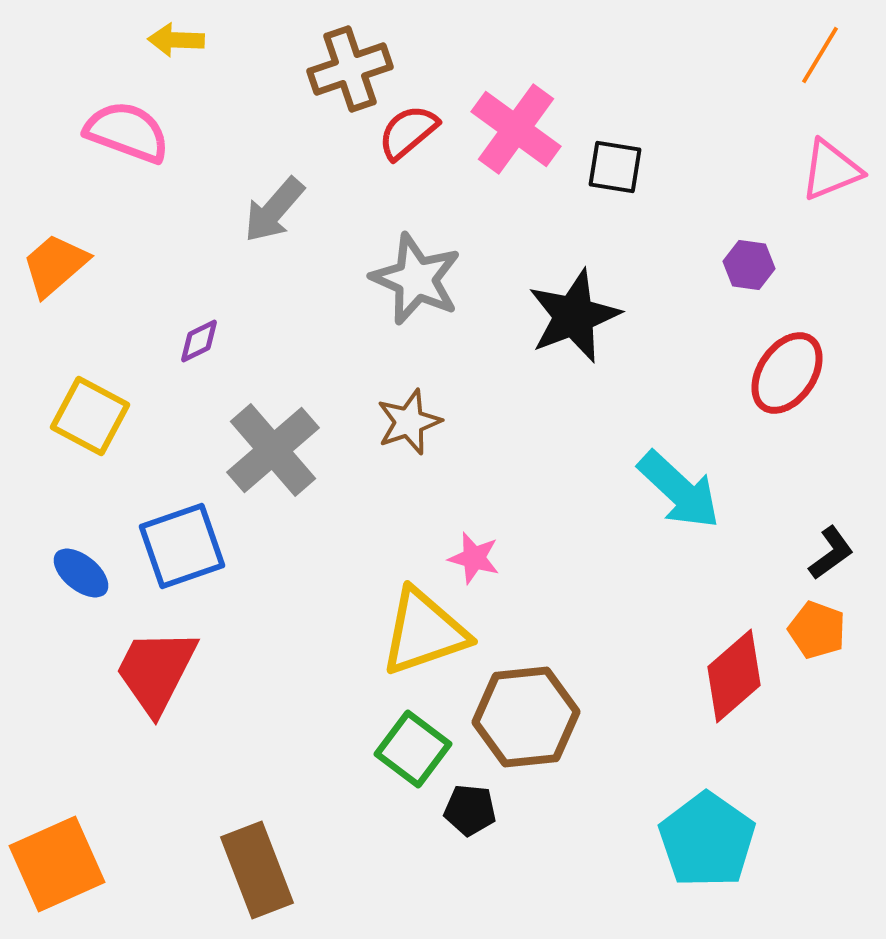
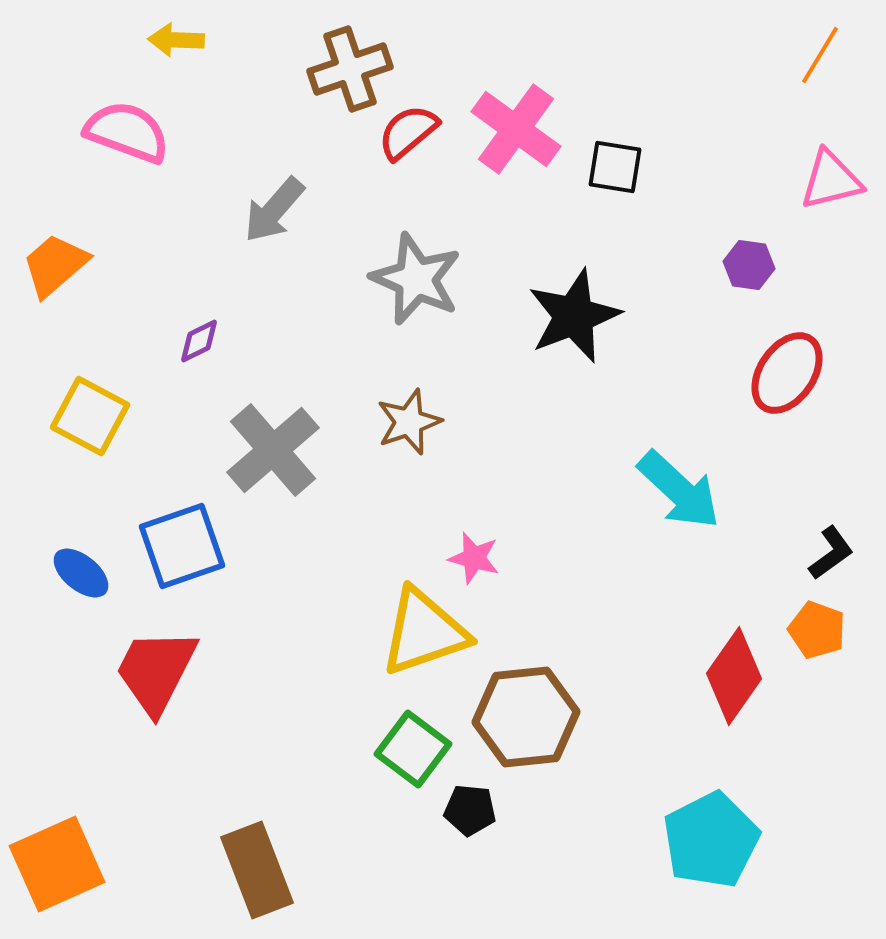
pink triangle: moved 10 px down; rotated 8 degrees clockwise
red diamond: rotated 14 degrees counterclockwise
cyan pentagon: moved 4 px right; rotated 10 degrees clockwise
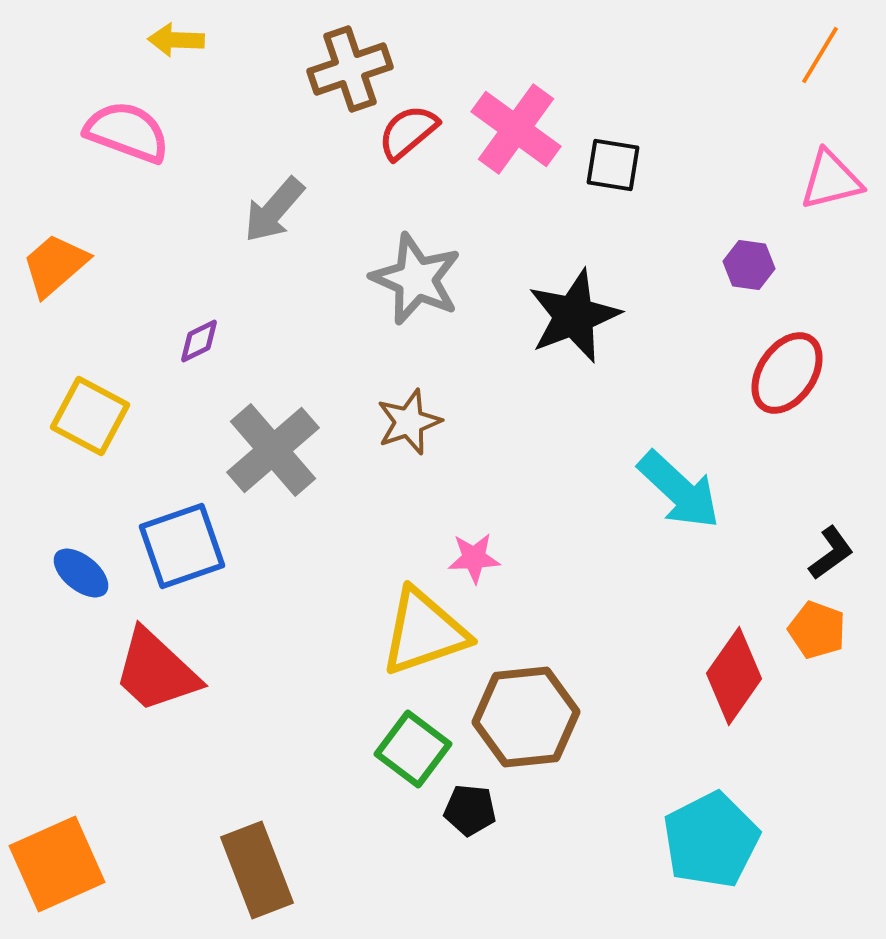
black square: moved 2 px left, 2 px up
pink star: rotated 18 degrees counterclockwise
red trapezoid: rotated 74 degrees counterclockwise
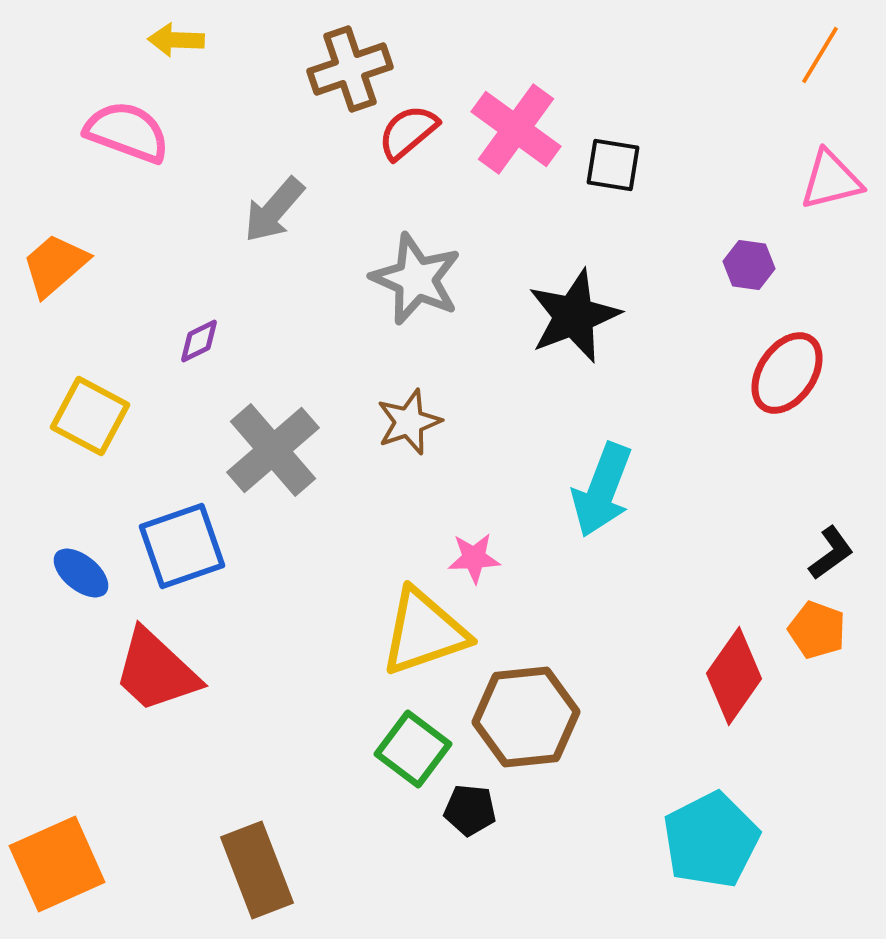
cyan arrow: moved 77 px left; rotated 68 degrees clockwise
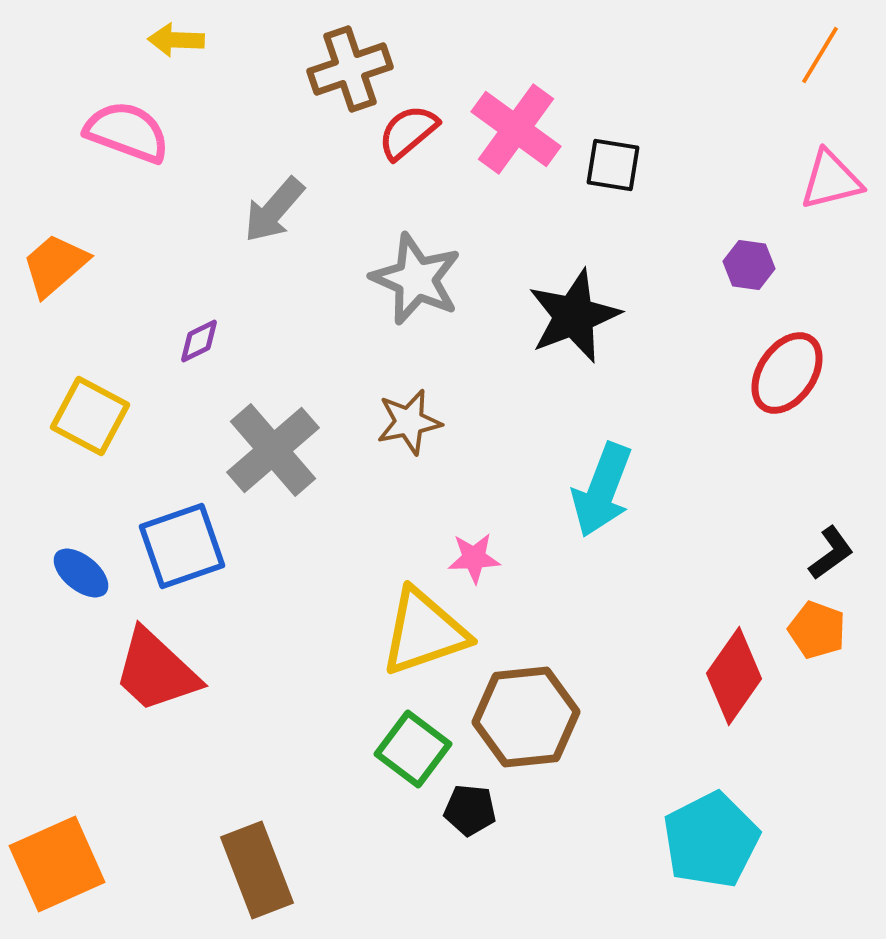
brown star: rotated 8 degrees clockwise
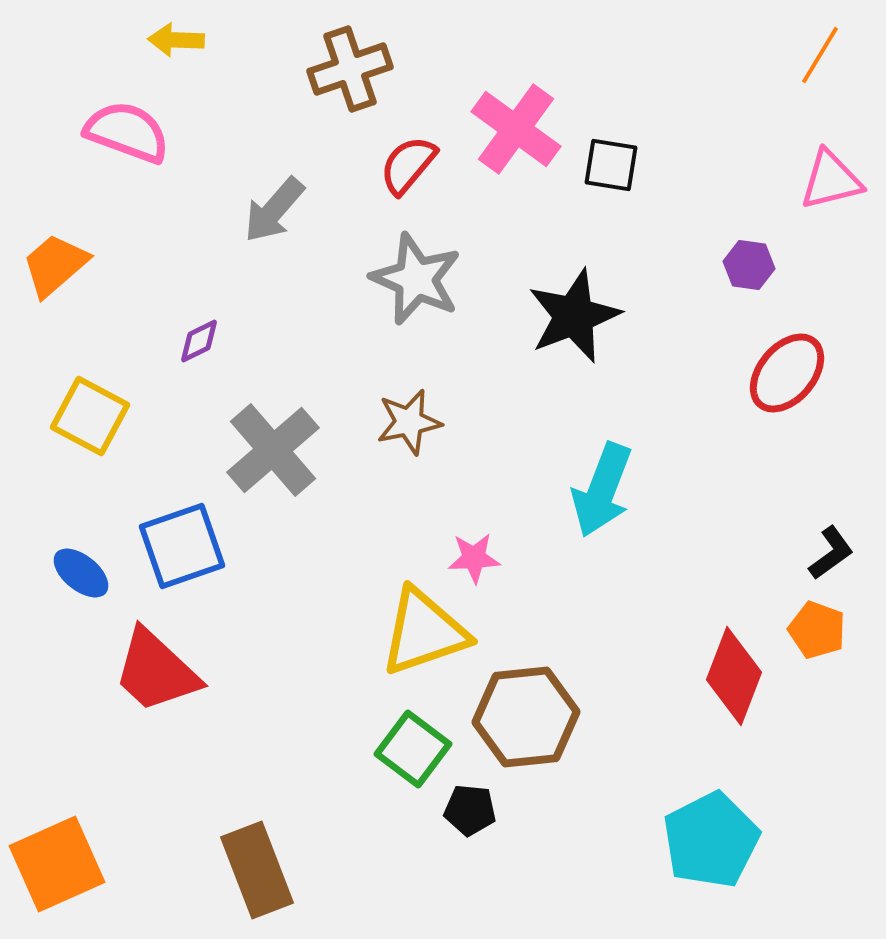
red semicircle: moved 33 px down; rotated 10 degrees counterclockwise
black square: moved 2 px left
red ellipse: rotated 6 degrees clockwise
red diamond: rotated 14 degrees counterclockwise
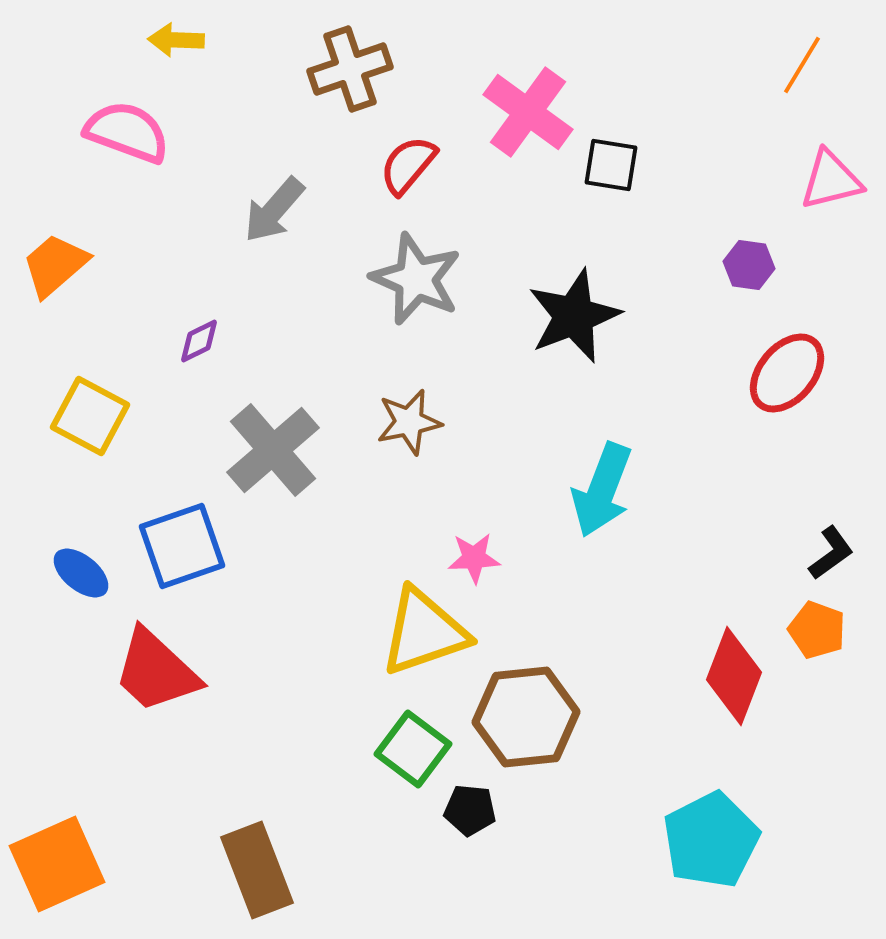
orange line: moved 18 px left, 10 px down
pink cross: moved 12 px right, 17 px up
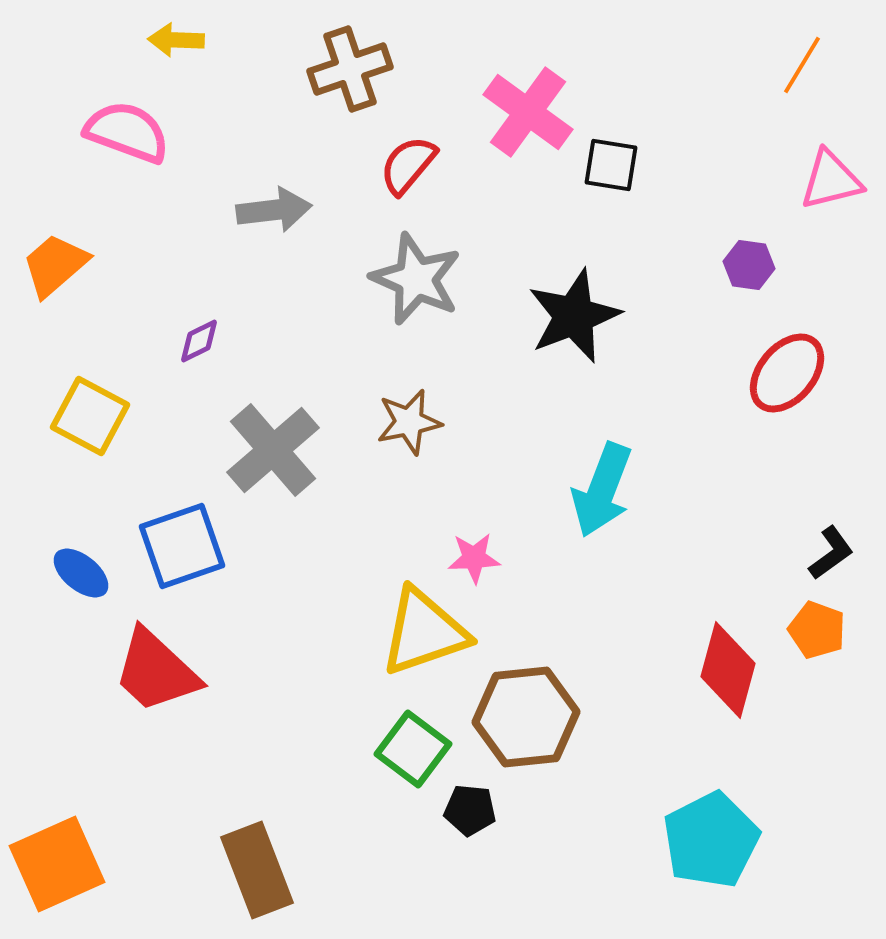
gray arrow: rotated 138 degrees counterclockwise
red diamond: moved 6 px left, 6 px up; rotated 6 degrees counterclockwise
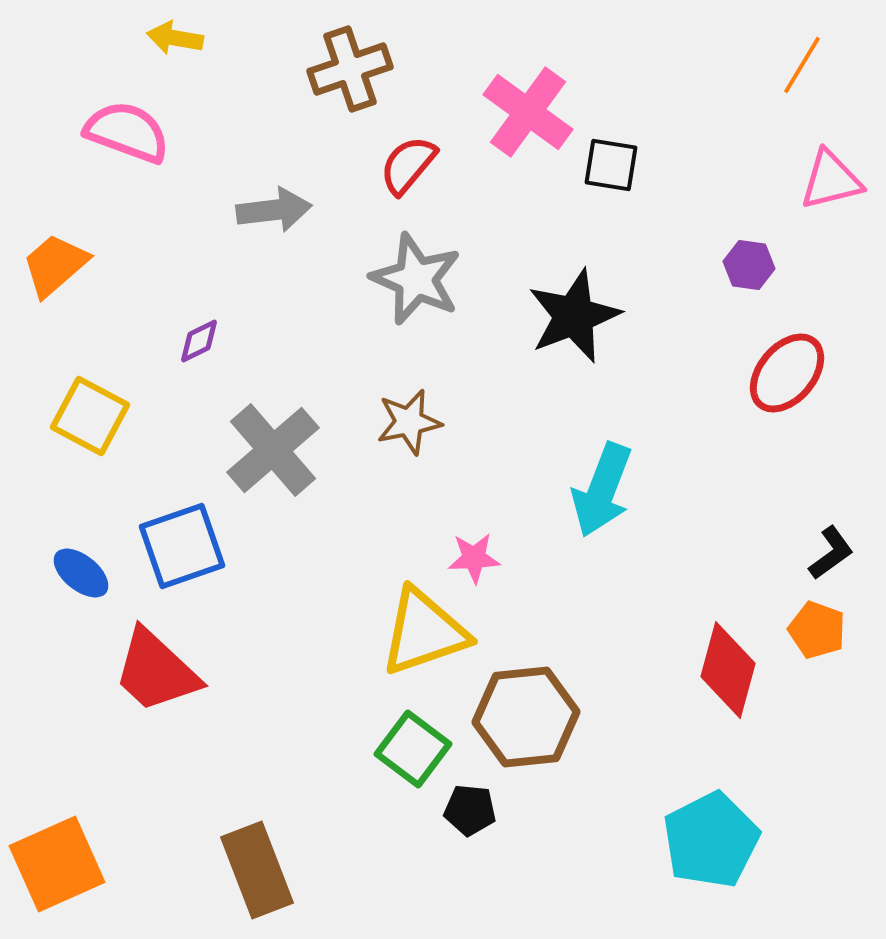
yellow arrow: moved 1 px left, 2 px up; rotated 8 degrees clockwise
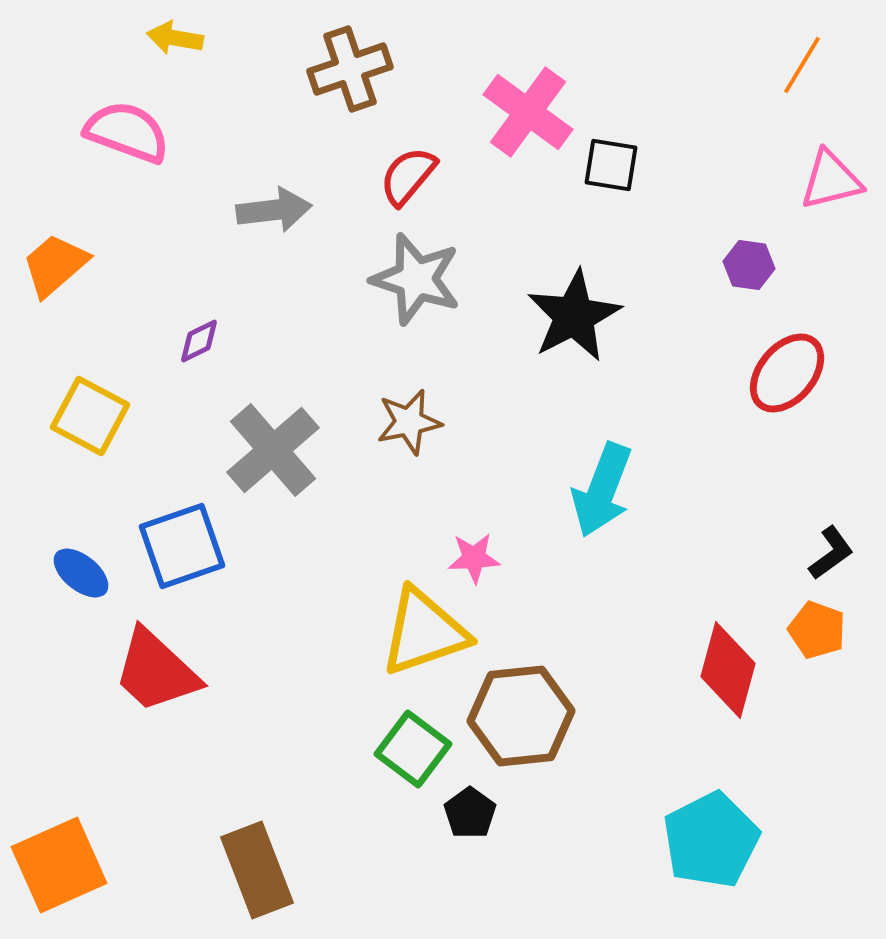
red semicircle: moved 11 px down
gray star: rotated 6 degrees counterclockwise
black star: rotated 6 degrees counterclockwise
brown hexagon: moved 5 px left, 1 px up
black pentagon: moved 3 px down; rotated 30 degrees clockwise
orange square: moved 2 px right, 1 px down
